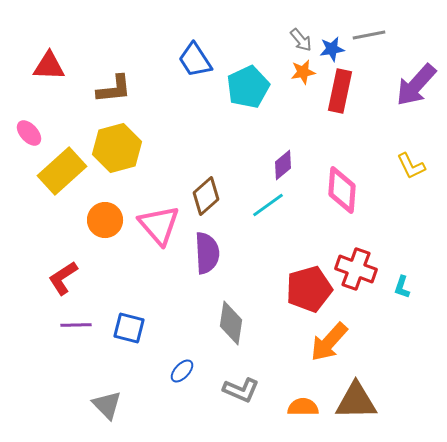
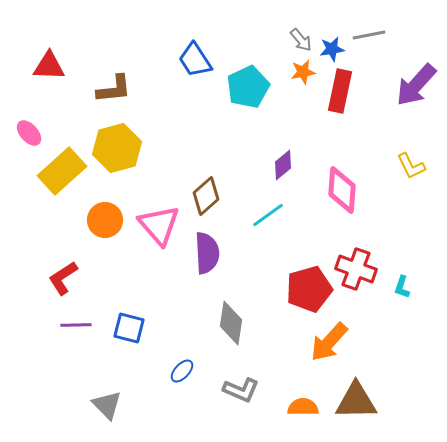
cyan line: moved 10 px down
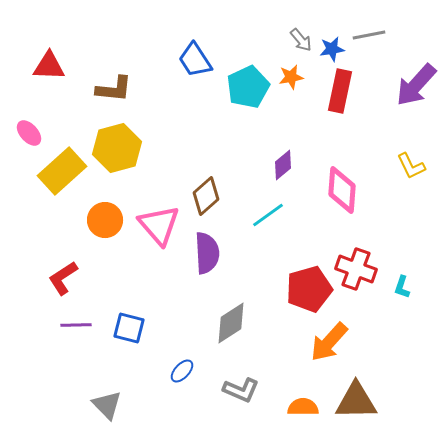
orange star: moved 12 px left, 5 px down
brown L-shape: rotated 12 degrees clockwise
gray diamond: rotated 48 degrees clockwise
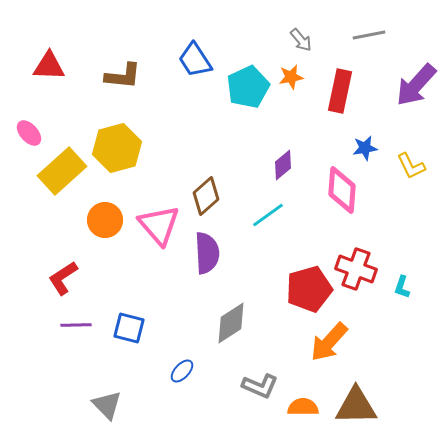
blue star: moved 33 px right, 99 px down
brown L-shape: moved 9 px right, 13 px up
gray L-shape: moved 19 px right, 4 px up
brown triangle: moved 5 px down
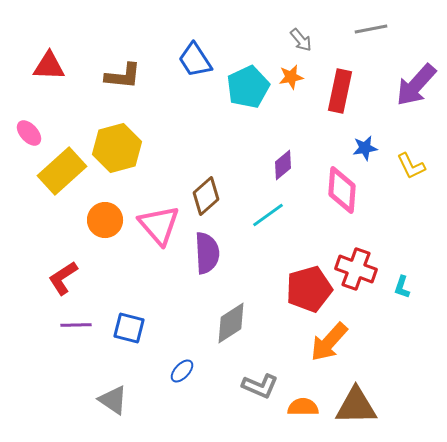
gray line: moved 2 px right, 6 px up
gray triangle: moved 6 px right, 5 px up; rotated 12 degrees counterclockwise
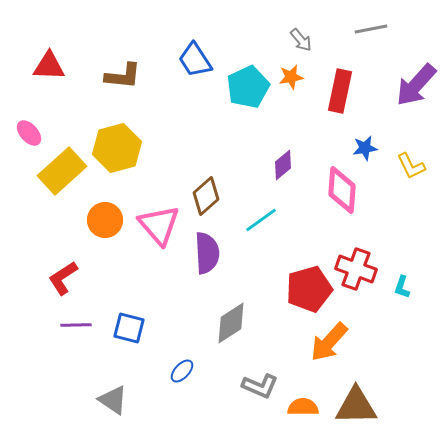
cyan line: moved 7 px left, 5 px down
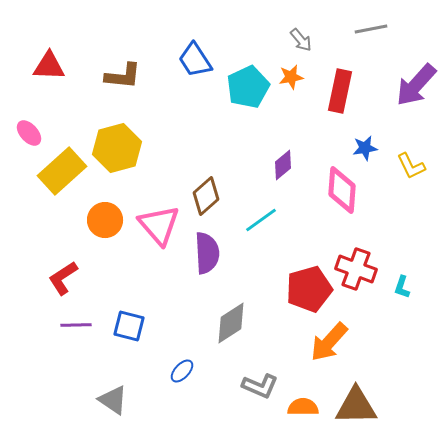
blue square: moved 2 px up
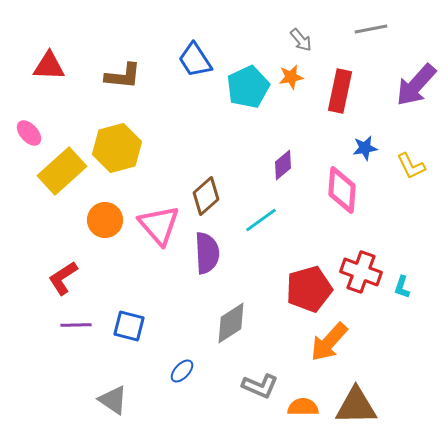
red cross: moved 5 px right, 3 px down
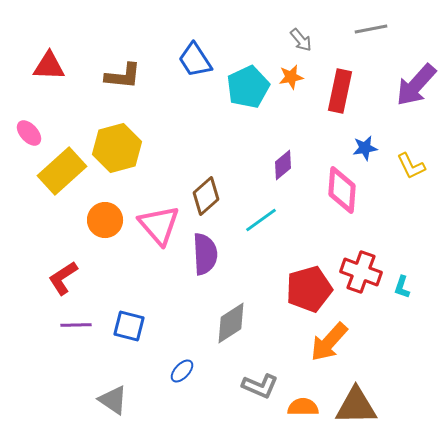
purple semicircle: moved 2 px left, 1 px down
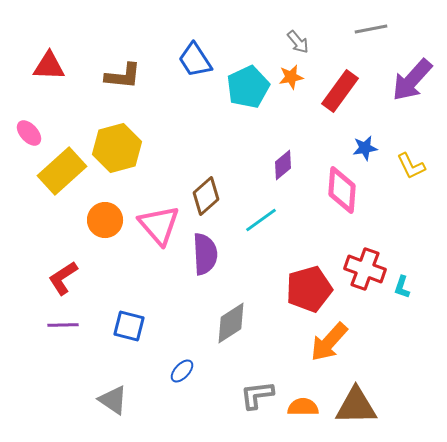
gray arrow: moved 3 px left, 2 px down
purple arrow: moved 4 px left, 5 px up
red rectangle: rotated 24 degrees clockwise
red cross: moved 4 px right, 3 px up
purple line: moved 13 px left
gray L-shape: moved 3 px left, 9 px down; rotated 150 degrees clockwise
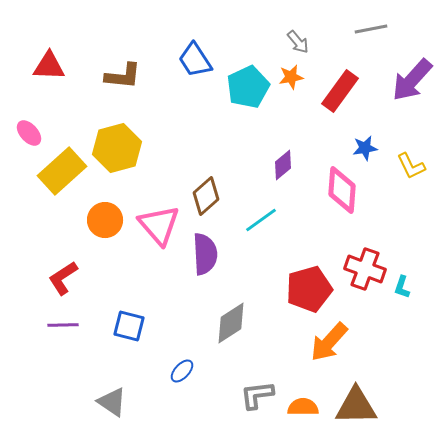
gray triangle: moved 1 px left, 2 px down
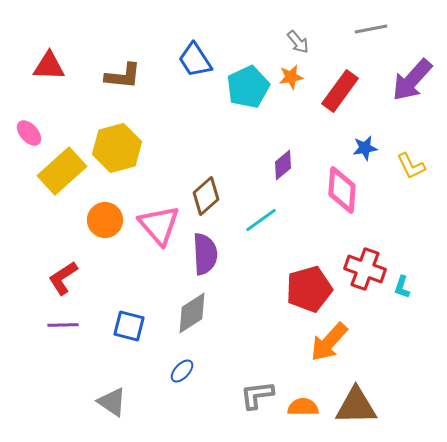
gray diamond: moved 39 px left, 10 px up
